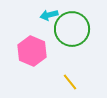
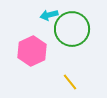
pink hexagon: rotated 12 degrees clockwise
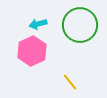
cyan arrow: moved 11 px left, 9 px down
green circle: moved 8 px right, 4 px up
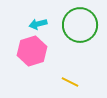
pink hexagon: rotated 8 degrees clockwise
yellow line: rotated 24 degrees counterclockwise
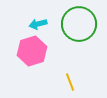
green circle: moved 1 px left, 1 px up
yellow line: rotated 42 degrees clockwise
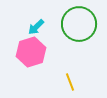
cyan arrow: moved 2 px left, 3 px down; rotated 30 degrees counterclockwise
pink hexagon: moved 1 px left, 1 px down
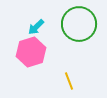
yellow line: moved 1 px left, 1 px up
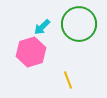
cyan arrow: moved 6 px right
yellow line: moved 1 px left, 1 px up
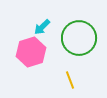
green circle: moved 14 px down
yellow line: moved 2 px right
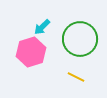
green circle: moved 1 px right, 1 px down
yellow line: moved 6 px right, 3 px up; rotated 42 degrees counterclockwise
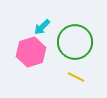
green circle: moved 5 px left, 3 px down
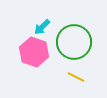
green circle: moved 1 px left
pink hexagon: moved 3 px right; rotated 24 degrees counterclockwise
